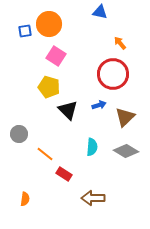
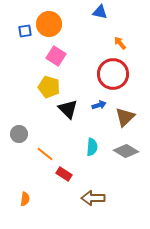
black triangle: moved 1 px up
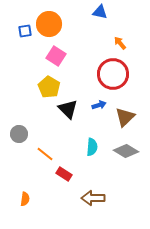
yellow pentagon: rotated 15 degrees clockwise
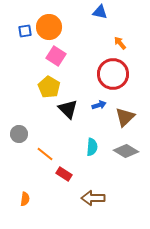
orange circle: moved 3 px down
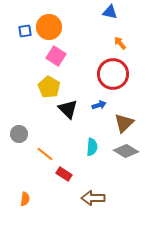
blue triangle: moved 10 px right
brown triangle: moved 1 px left, 6 px down
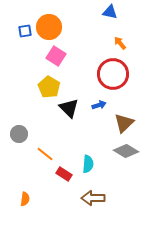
black triangle: moved 1 px right, 1 px up
cyan semicircle: moved 4 px left, 17 px down
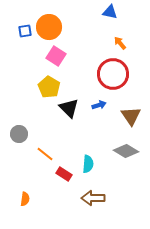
brown triangle: moved 7 px right, 7 px up; rotated 20 degrees counterclockwise
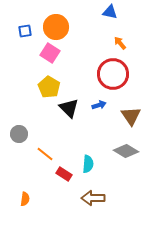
orange circle: moved 7 px right
pink square: moved 6 px left, 3 px up
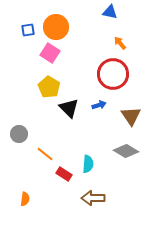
blue square: moved 3 px right, 1 px up
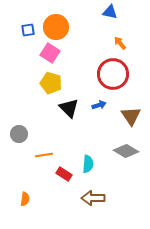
yellow pentagon: moved 2 px right, 4 px up; rotated 15 degrees counterclockwise
orange line: moved 1 px left, 1 px down; rotated 48 degrees counterclockwise
